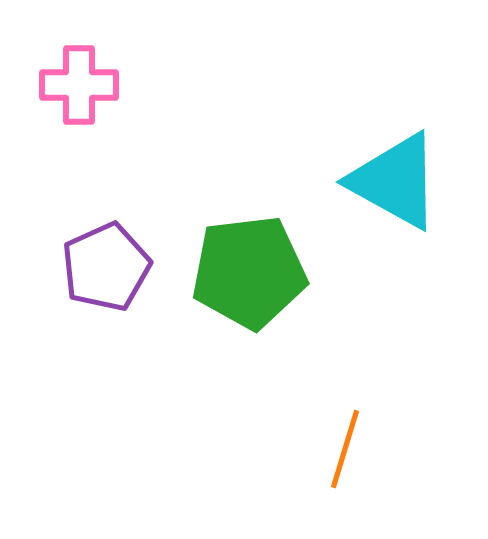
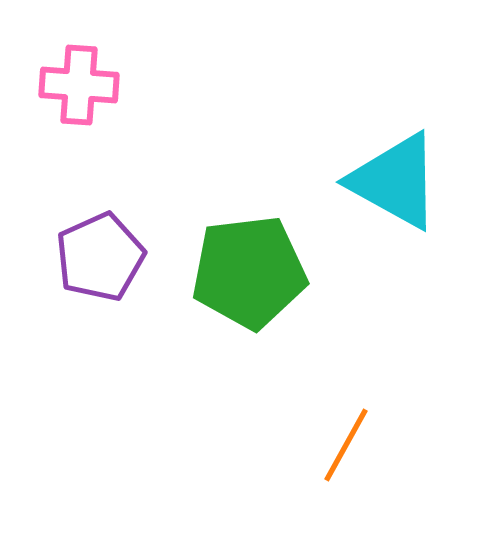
pink cross: rotated 4 degrees clockwise
purple pentagon: moved 6 px left, 10 px up
orange line: moved 1 px right, 4 px up; rotated 12 degrees clockwise
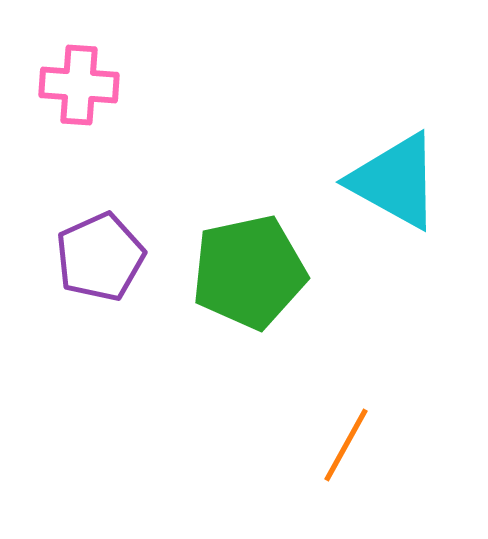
green pentagon: rotated 5 degrees counterclockwise
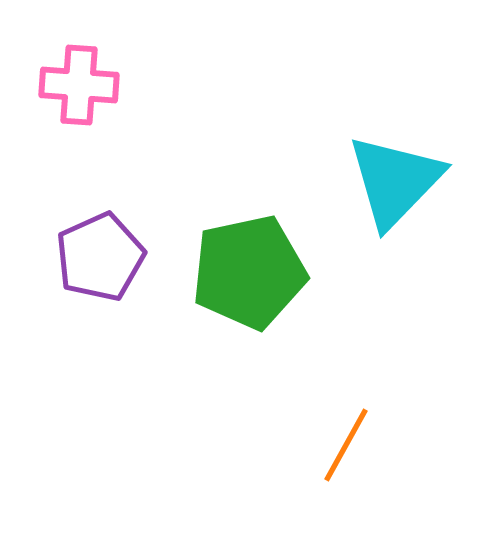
cyan triangle: rotated 45 degrees clockwise
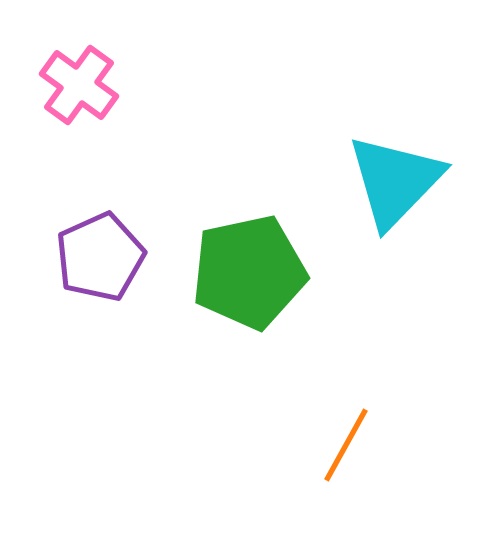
pink cross: rotated 32 degrees clockwise
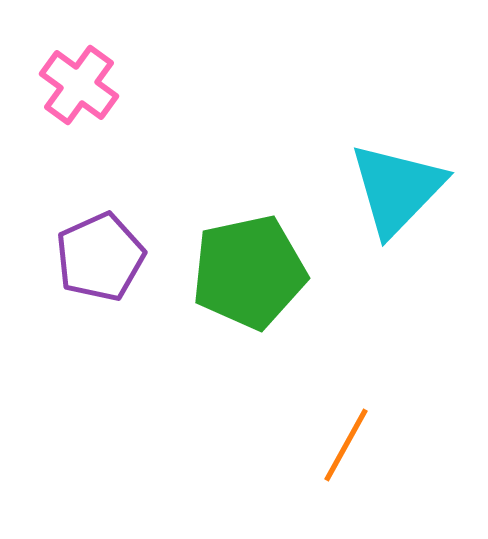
cyan triangle: moved 2 px right, 8 px down
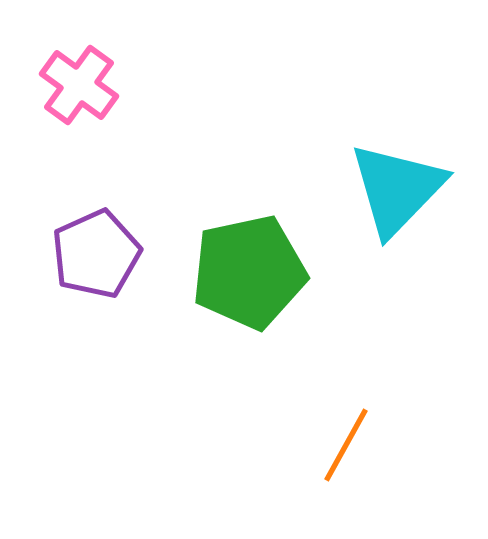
purple pentagon: moved 4 px left, 3 px up
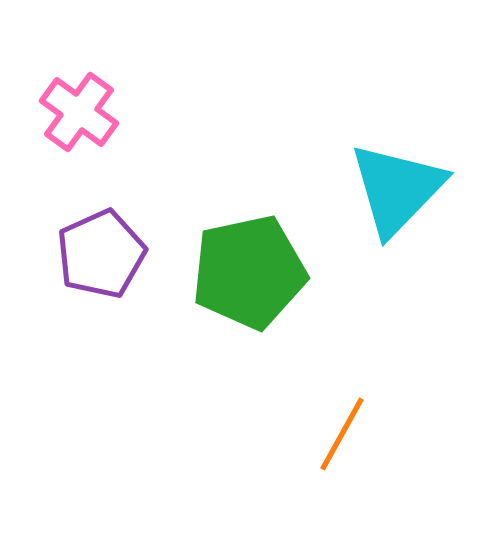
pink cross: moved 27 px down
purple pentagon: moved 5 px right
orange line: moved 4 px left, 11 px up
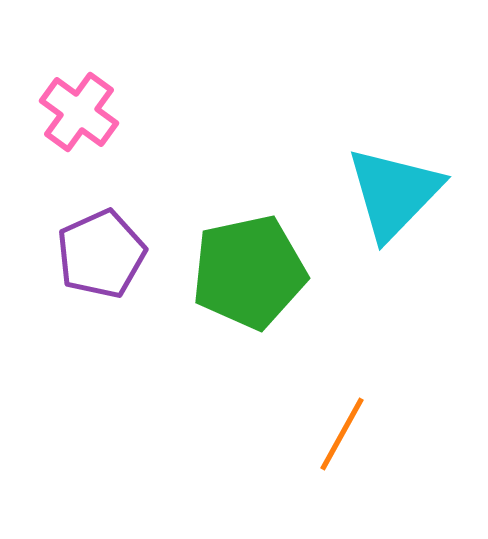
cyan triangle: moved 3 px left, 4 px down
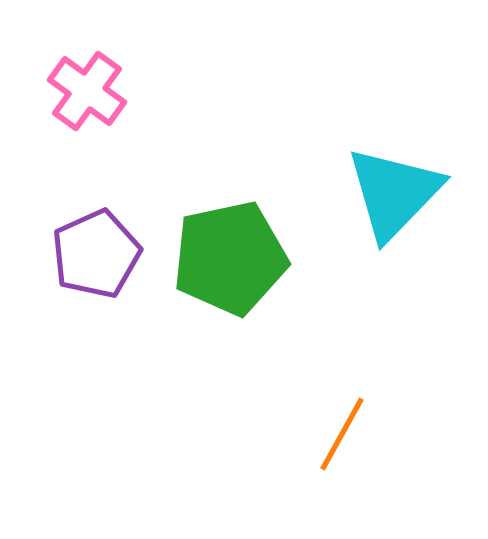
pink cross: moved 8 px right, 21 px up
purple pentagon: moved 5 px left
green pentagon: moved 19 px left, 14 px up
